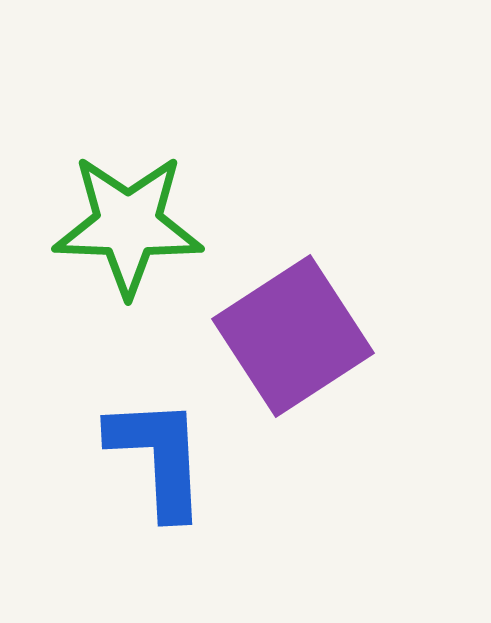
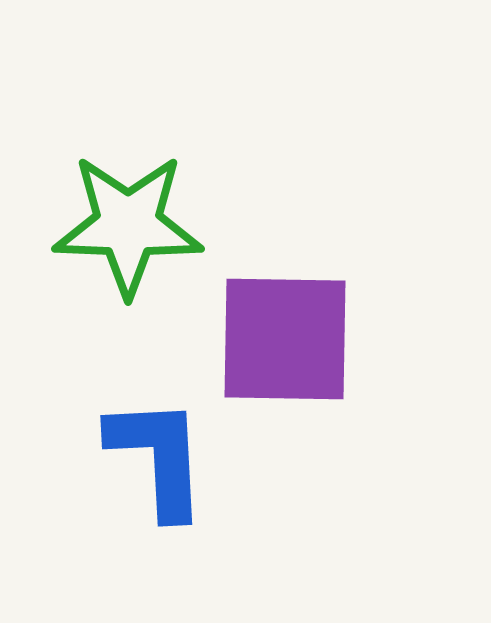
purple square: moved 8 px left, 3 px down; rotated 34 degrees clockwise
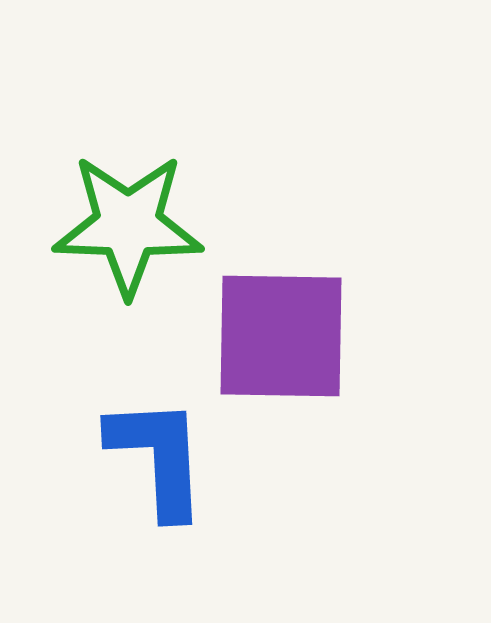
purple square: moved 4 px left, 3 px up
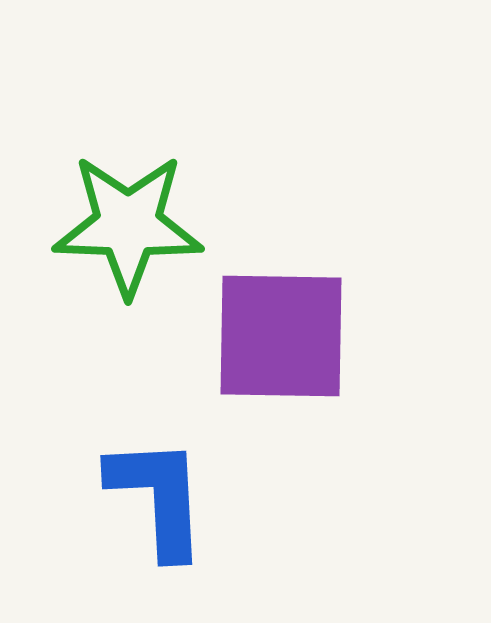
blue L-shape: moved 40 px down
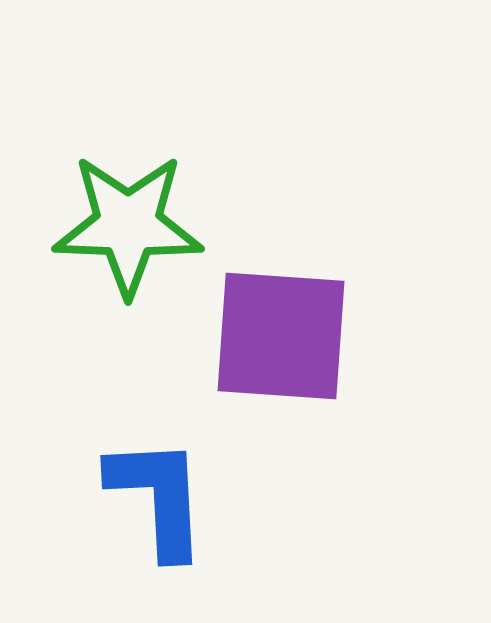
purple square: rotated 3 degrees clockwise
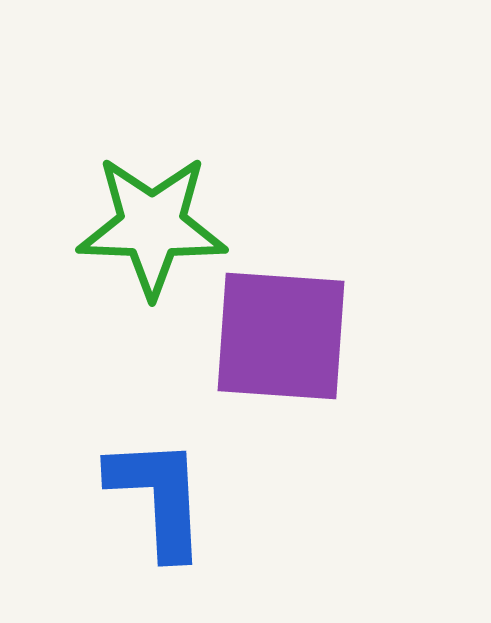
green star: moved 24 px right, 1 px down
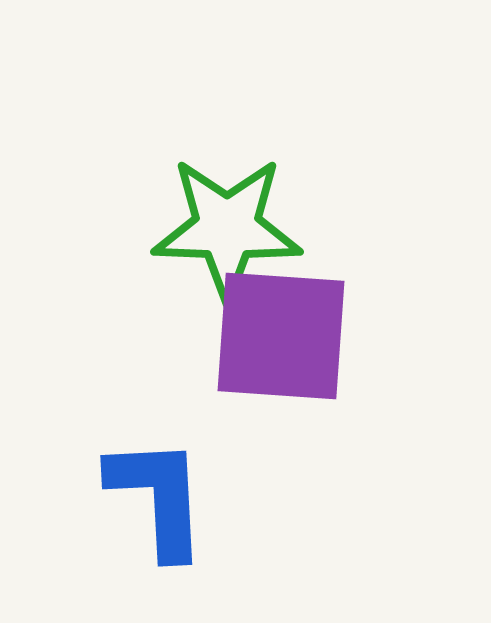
green star: moved 75 px right, 2 px down
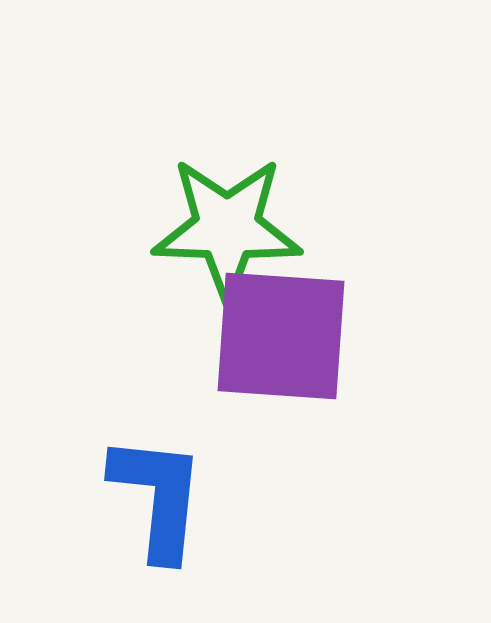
blue L-shape: rotated 9 degrees clockwise
